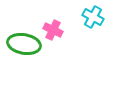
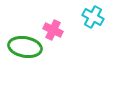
green ellipse: moved 1 px right, 3 px down
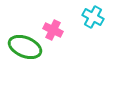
green ellipse: rotated 12 degrees clockwise
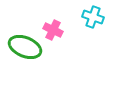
cyan cross: rotated 10 degrees counterclockwise
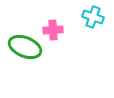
pink cross: rotated 30 degrees counterclockwise
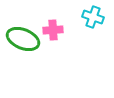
green ellipse: moved 2 px left, 8 px up
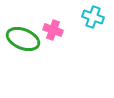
pink cross: rotated 24 degrees clockwise
